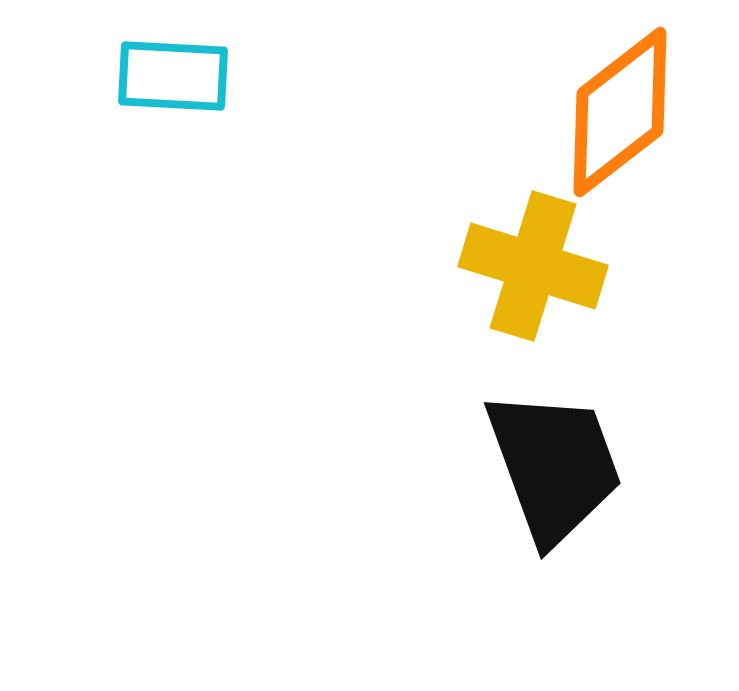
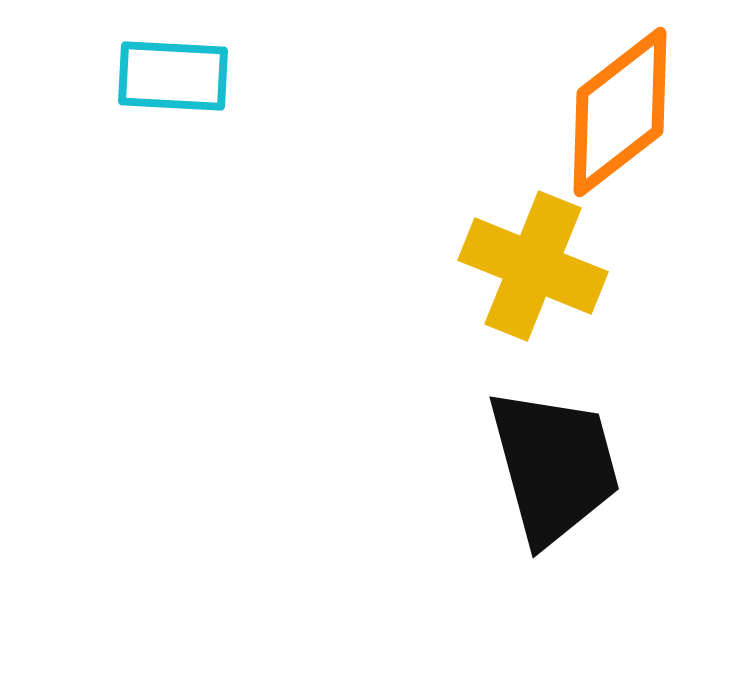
yellow cross: rotated 5 degrees clockwise
black trapezoid: rotated 5 degrees clockwise
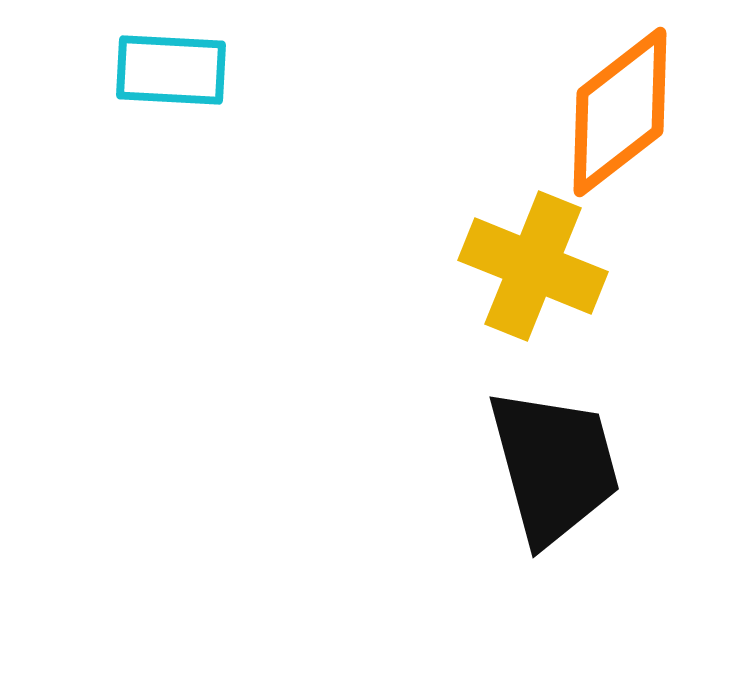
cyan rectangle: moved 2 px left, 6 px up
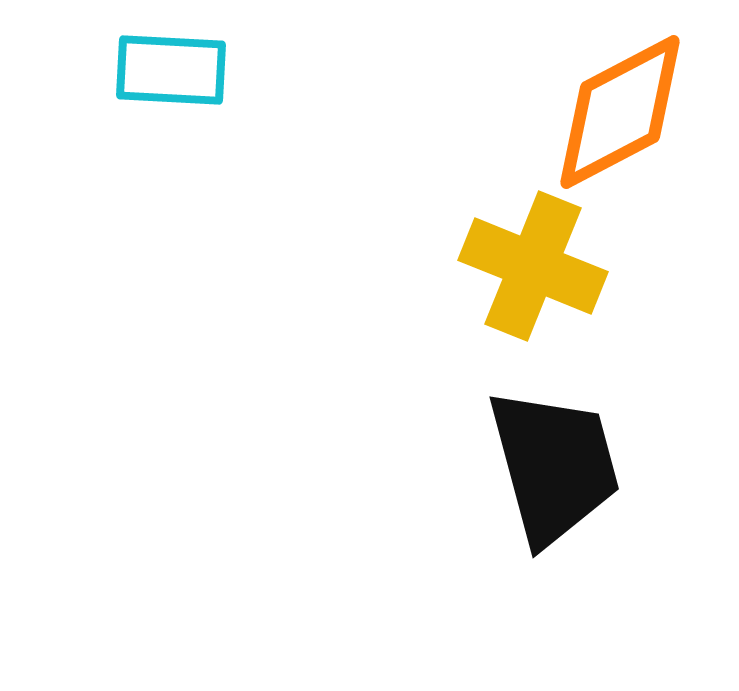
orange diamond: rotated 10 degrees clockwise
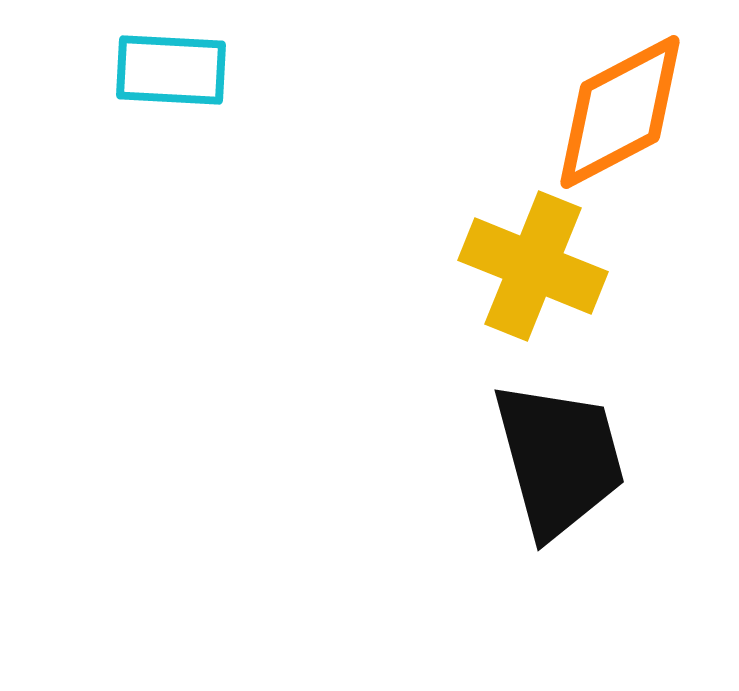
black trapezoid: moved 5 px right, 7 px up
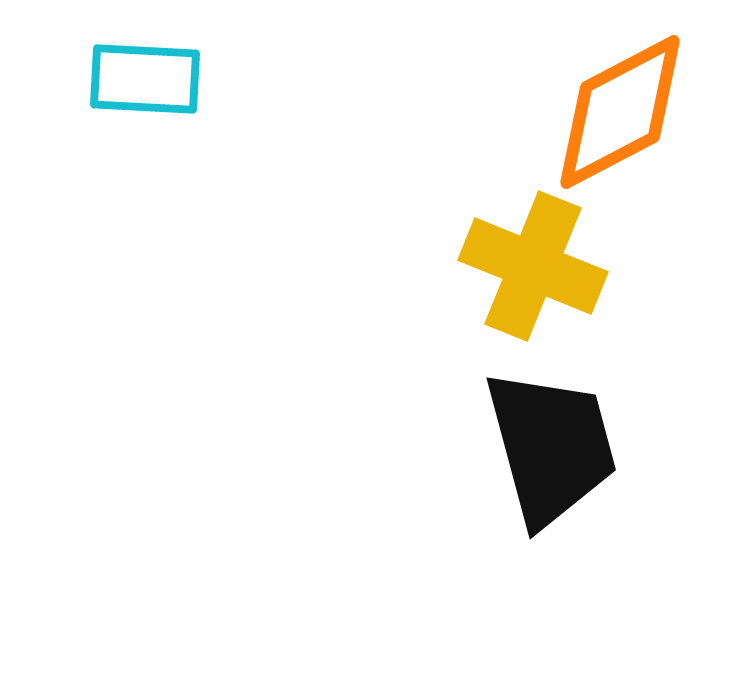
cyan rectangle: moved 26 px left, 9 px down
black trapezoid: moved 8 px left, 12 px up
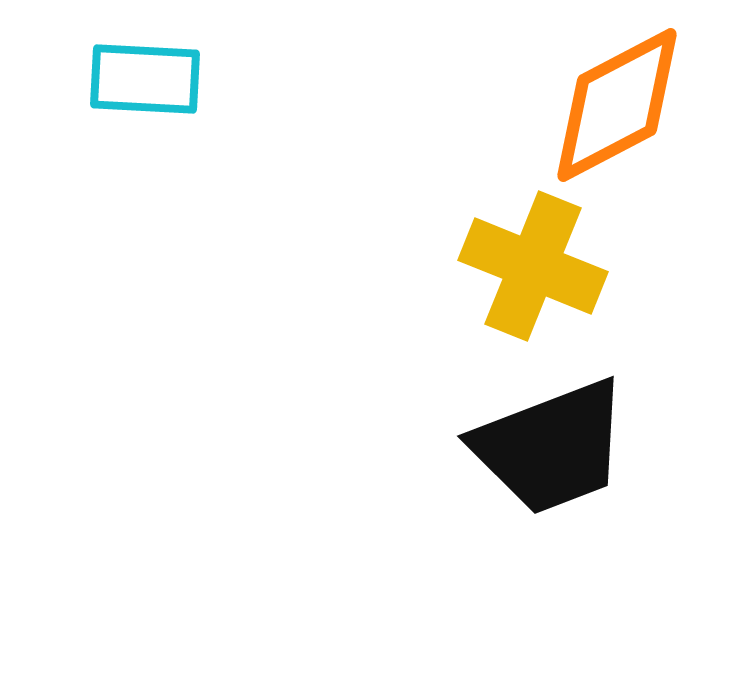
orange diamond: moved 3 px left, 7 px up
black trapezoid: rotated 84 degrees clockwise
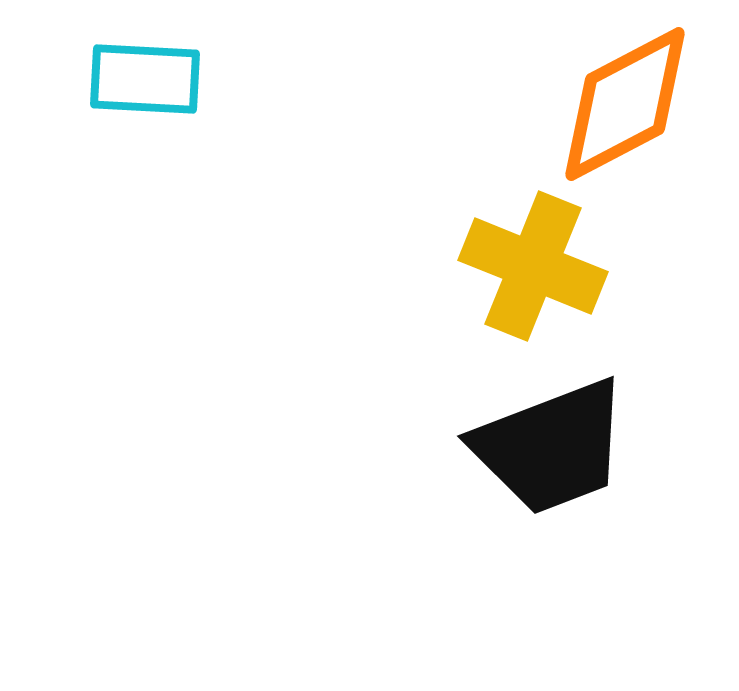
orange diamond: moved 8 px right, 1 px up
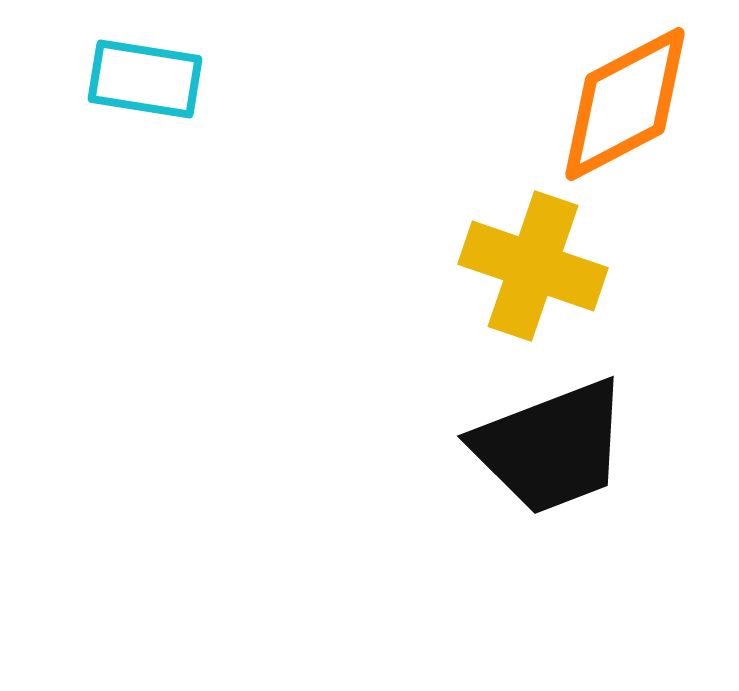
cyan rectangle: rotated 6 degrees clockwise
yellow cross: rotated 3 degrees counterclockwise
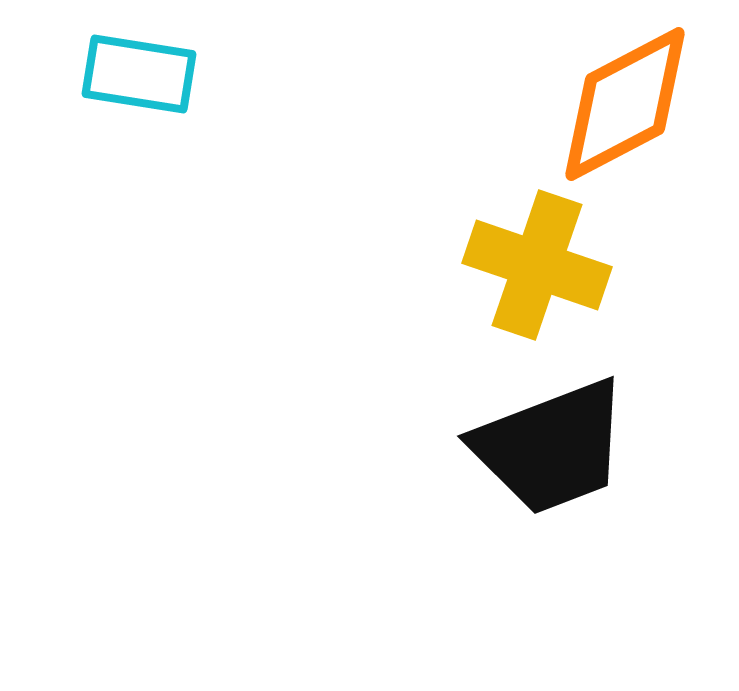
cyan rectangle: moved 6 px left, 5 px up
yellow cross: moved 4 px right, 1 px up
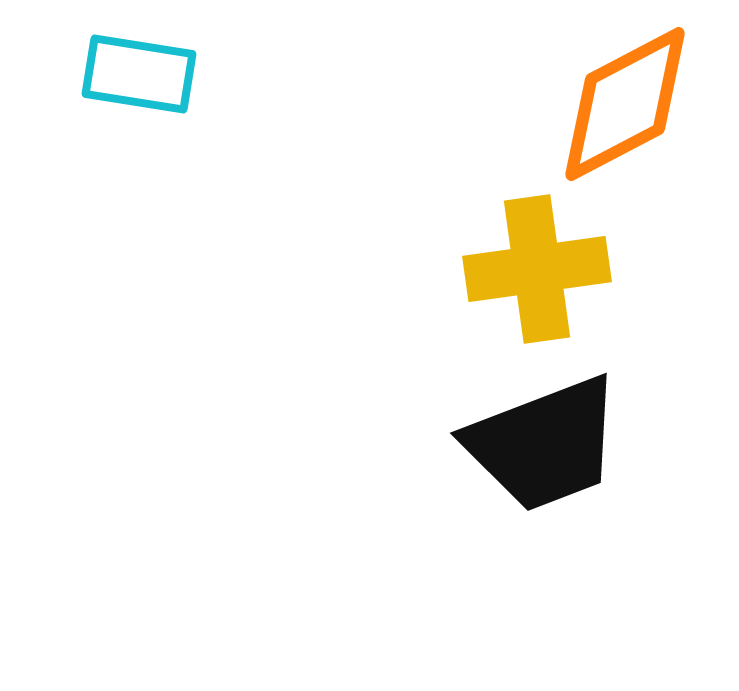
yellow cross: moved 4 px down; rotated 27 degrees counterclockwise
black trapezoid: moved 7 px left, 3 px up
